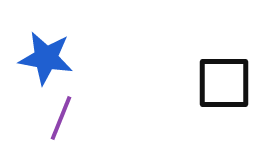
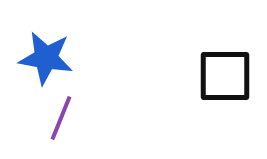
black square: moved 1 px right, 7 px up
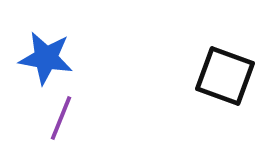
black square: rotated 20 degrees clockwise
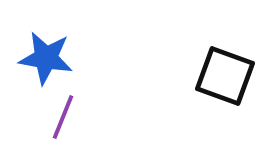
purple line: moved 2 px right, 1 px up
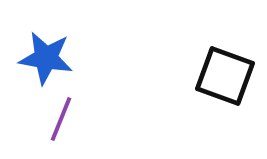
purple line: moved 2 px left, 2 px down
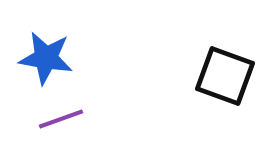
purple line: rotated 48 degrees clockwise
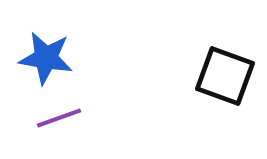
purple line: moved 2 px left, 1 px up
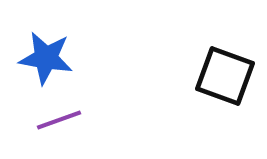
purple line: moved 2 px down
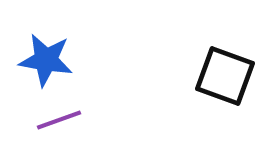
blue star: moved 2 px down
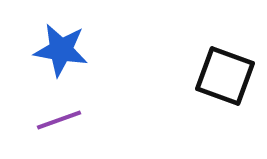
blue star: moved 15 px right, 10 px up
